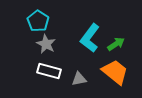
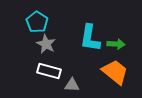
cyan pentagon: moved 1 px left, 1 px down
cyan L-shape: rotated 28 degrees counterclockwise
green arrow: rotated 36 degrees clockwise
gray triangle: moved 7 px left, 6 px down; rotated 14 degrees clockwise
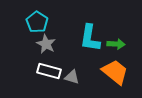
gray triangle: moved 8 px up; rotated 14 degrees clockwise
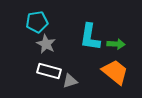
cyan pentagon: rotated 30 degrees clockwise
cyan L-shape: moved 1 px up
gray triangle: moved 2 px left, 4 px down; rotated 35 degrees counterclockwise
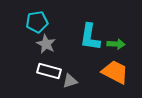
orange trapezoid: rotated 12 degrees counterclockwise
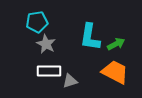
green arrow: rotated 30 degrees counterclockwise
white rectangle: rotated 15 degrees counterclockwise
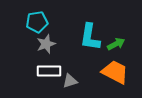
gray star: rotated 24 degrees clockwise
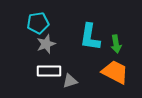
cyan pentagon: moved 1 px right, 1 px down
green arrow: rotated 108 degrees clockwise
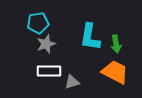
gray triangle: moved 2 px right, 1 px down
